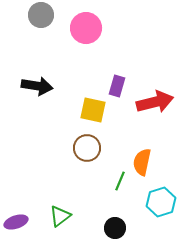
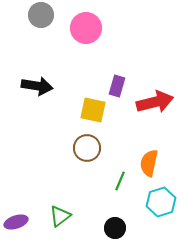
orange semicircle: moved 7 px right, 1 px down
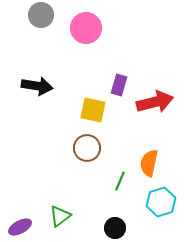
purple rectangle: moved 2 px right, 1 px up
purple ellipse: moved 4 px right, 5 px down; rotated 10 degrees counterclockwise
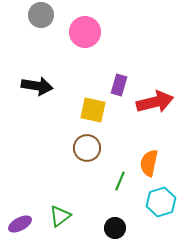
pink circle: moved 1 px left, 4 px down
purple ellipse: moved 3 px up
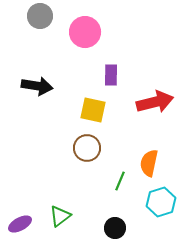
gray circle: moved 1 px left, 1 px down
purple rectangle: moved 8 px left, 10 px up; rotated 15 degrees counterclockwise
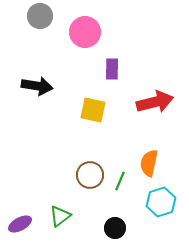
purple rectangle: moved 1 px right, 6 px up
brown circle: moved 3 px right, 27 px down
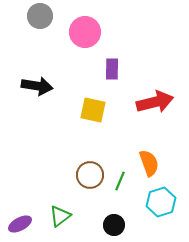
orange semicircle: rotated 148 degrees clockwise
black circle: moved 1 px left, 3 px up
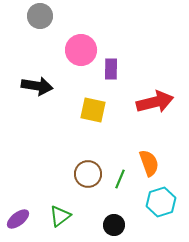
pink circle: moved 4 px left, 18 px down
purple rectangle: moved 1 px left
brown circle: moved 2 px left, 1 px up
green line: moved 2 px up
purple ellipse: moved 2 px left, 5 px up; rotated 10 degrees counterclockwise
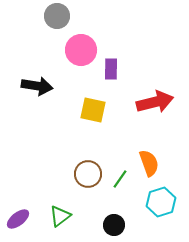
gray circle: moved 17 px right
green line: rotated 12 degrees clockwise
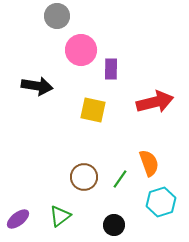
brown circle: moved 4 px left, 3 px down
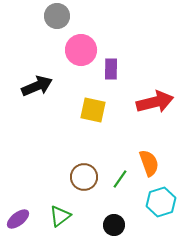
black arrow: rotated 32 degrees counterclockwise
